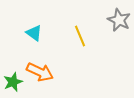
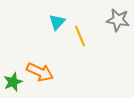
gray star: moved 1 px left; rotated 15 degrees counterclockwise
cyan triangle: moved 23 px right, 11 px up; rotated 36 degrees clockwise
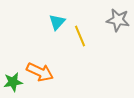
green star: rotated 12 degrees clockwise
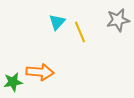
gray star: rotated 20 degrees counterclockwise
yellow line: moved 4 px up
orange arrow: rotated 20 degrees counterclockwise
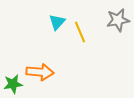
green star: moved 2 px down
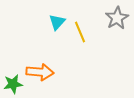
gray star: moved 1 px left, 2 px up; rotated 20 degrees counterclockwise
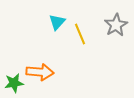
gray star: moved 1 px left, 7 px down
yellow line: moved 2 px down
green star: moved 1 px right, 1 px up
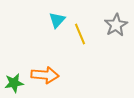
cyan triangle: moved 2 px up
orange arrow: moved 5 px right, 3 px down
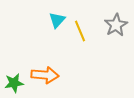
yellow line: moved 3 px up
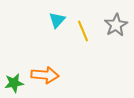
yellow line: moved 3 px right
